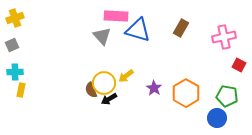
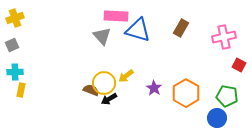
brown semicircle: rotated 133 degrees clockwise
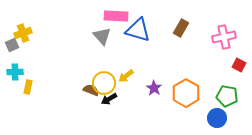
yellow cross: moved 8 px right, 15 px down
yellow rectangle: moved 7 px right, 3 px up
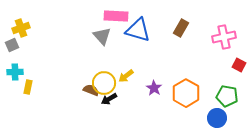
yellow cross: moved 2 px left, 5 px up
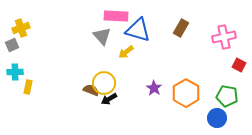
yellow arrow: moved 24 px up
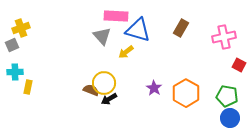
blue circle: moved 13 px right
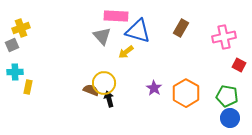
blue triangle: moved 1 px down
black arrow: rotated 105 degrees clockwise
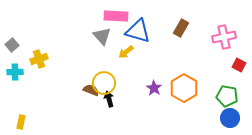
yellow cross: moved 18 px right, 31 px down
gray square: rotated 16 degrees counterclockwise
yellow rectangle: moved 7 px left, 35 px down
orange hexagon: moved 2 px left, 5 px up
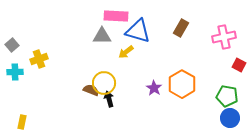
gray triangle: rotated 48 degrees counterclockwise
orange hexagon: moved 2 px left, 4 px up
yellow rectangle: moved 1 px right
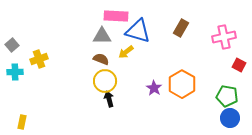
yellow circle: moved 1 px right, 2 px up
brown semicircle: moved 10 px right, 31 px up
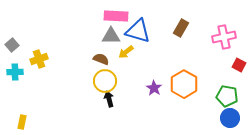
gray triangle: moved 9 px right
orange hexagon: moved 2 px right
